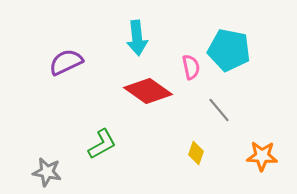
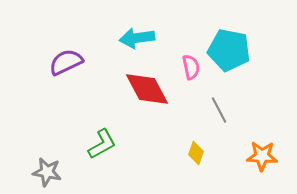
cyan arrow: rotated 88 degrees clockwise
red diamond: moved 1 px left, 2 px up; rotated 27 degrees clockwise
gray line: rotated 12 degrees clockwise
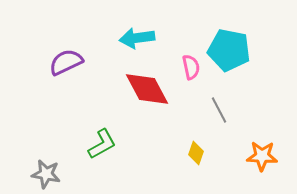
gray star: moved 1 px left, 2 px down
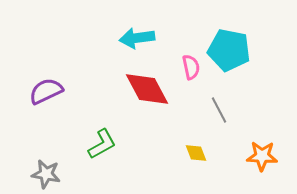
purple semicircle: moved 20 px left, 29 px down
yellow diamond: rotated 40 degrees counterclockwise
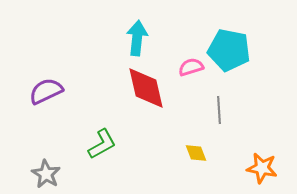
cyan arrow: rotated 104 degrees clockwise
pink semicircle: rotated 95 degrees counterclockwise
red diamond: moved 1 px left, 1 px up; rotated 15 degrees clockwise
gray line: rotated 24 degrees clockwise
orange star: moved 12 px down; rotated 8 degrees clockwise
gray star: rotated 20 degrees clockwise
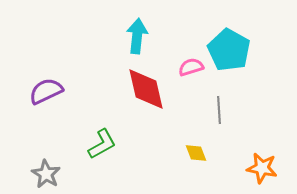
cyan arrow: moved 2 px up
cyan pentagon: rotated 18 degrees clockwise
red diamond: moved 1 px down
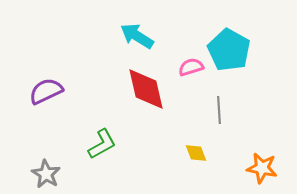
cyan arrow: rotated 64 degrees counterclockwise
